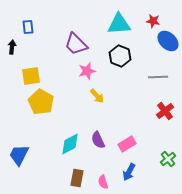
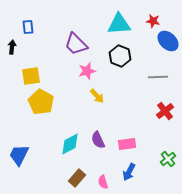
pink rectangle: rotated 24 degrees clockwise
brown rectangle: rotated 30 degrees clockwise
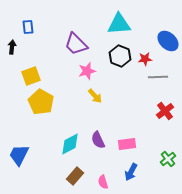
red star: moved 8 px left, 38 px down; rotated 16 degrees counterclockwise
yellow square: rotated 12 degrees counterclockwise
yellow arrow: moved 2 px left
blue arrow: moved 2 px right
brown rectangle: moved 2 px left, 2 px up
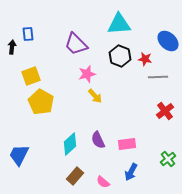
blue rectangle: moved 7 px down
red star: rotated 16 degrees clockwise
pink star: moved 3 px down
cyan diamond: rotated 15 degrees counterclockwise
pink semicircle: rotated 32 degrees counterclockwise
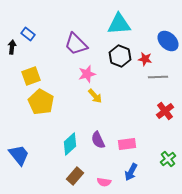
blue rectangle: rotated 48 degrees counterclockwise
blue trapezoid: rotated 115 degrees clockwise
pink semicircle: moved 1 px right; rotated 32 degrees counterclockwise
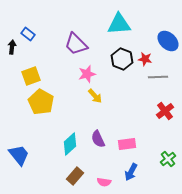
black hexagon: moved 2 px right, 3 px down
purple semicircle: moved 1 px up
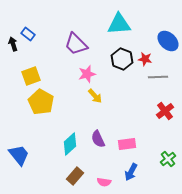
black arrow: moved 1 px right, 3 px up; rotated 24 degrees counterclockwise
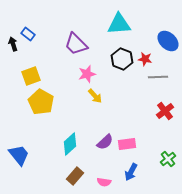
purple semicircle: moved 7 px right, 3 px down; rotated 108 degrees counterclockwise
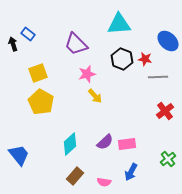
yellow square: moved 7 px right, 3 px up
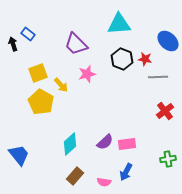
yellow arrow: moved 34 px left, 11 px up
green cross: rotated 28 degrees clockwise
blue arrow: moved 5 px left
